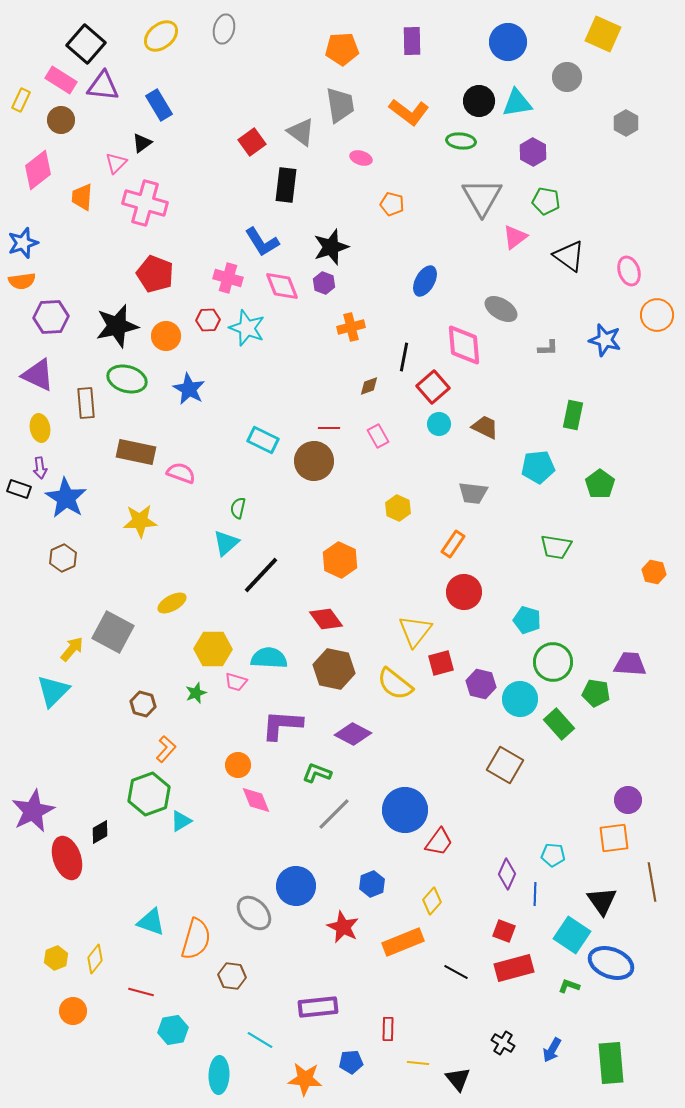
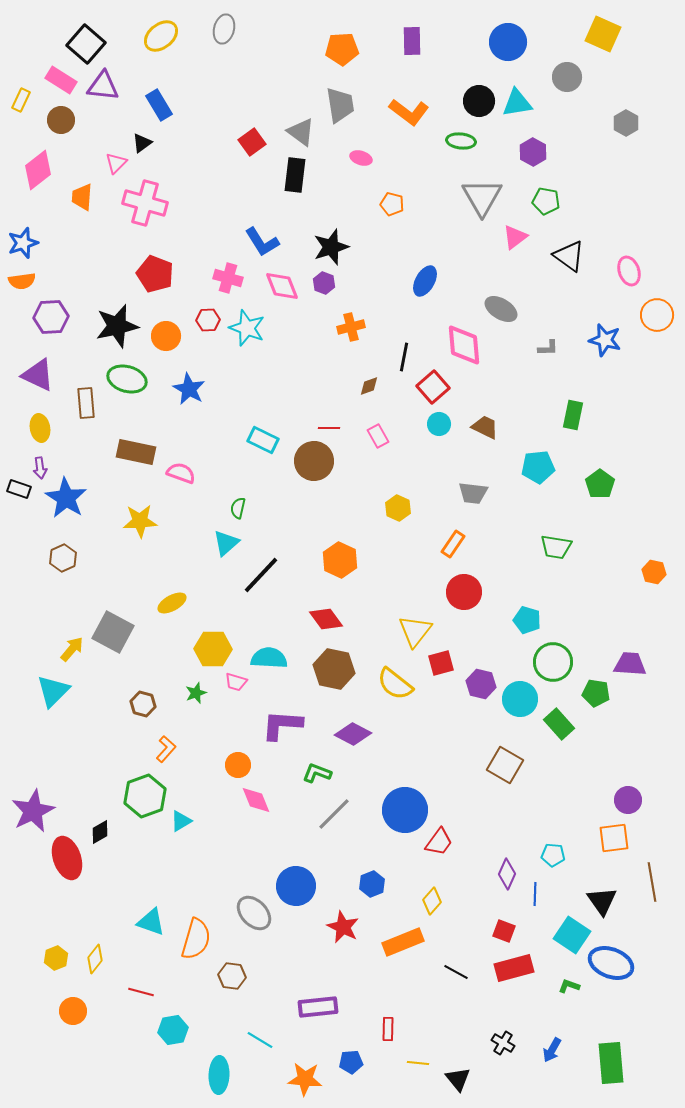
black rectangle at (286, 185): moved 9 px right, 10 px up
green hexagon at (149, 794): moved 4 px left, 2 px down
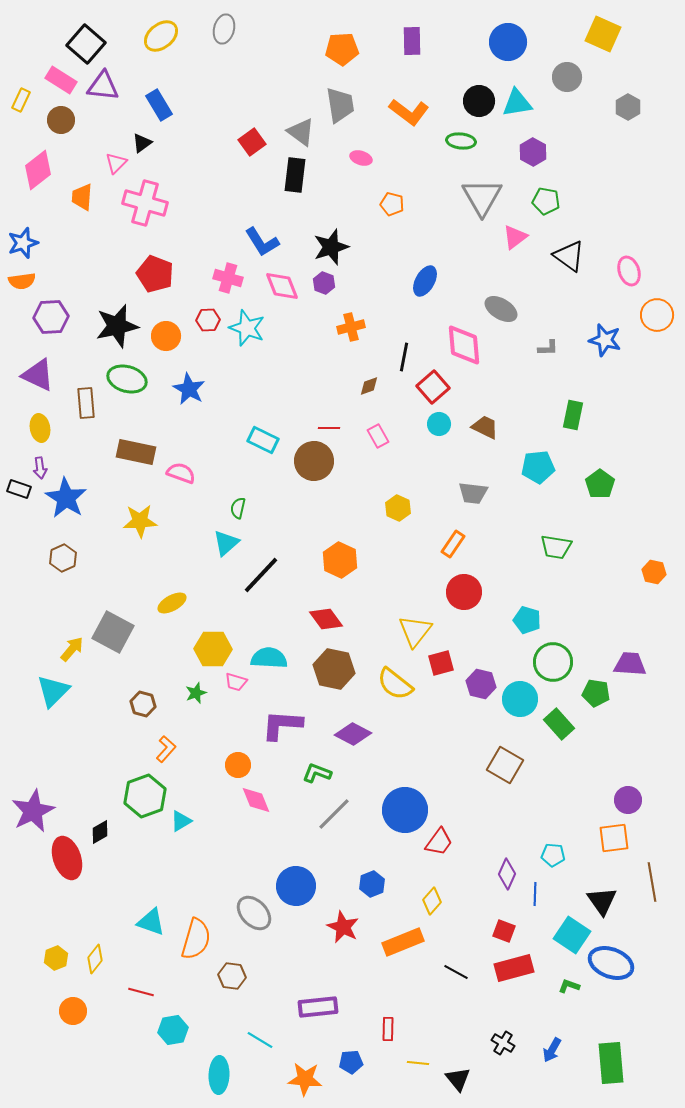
gray hexagon at (626, 123): moved 2 px right, 16 px up
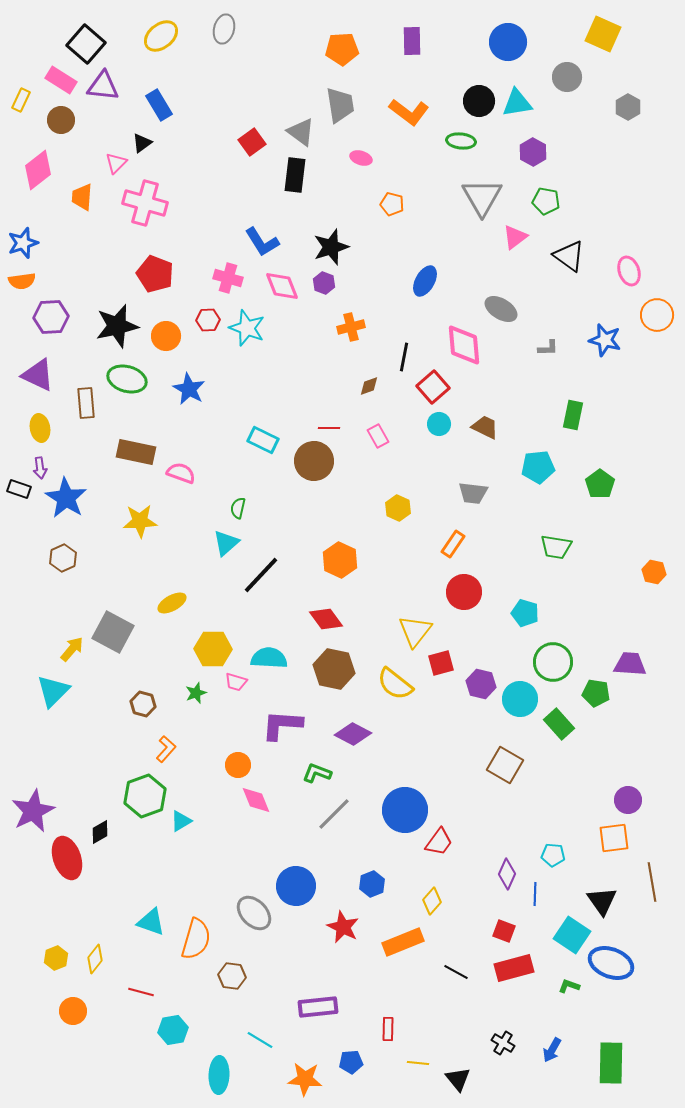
cyan pentagon at (527, 620): moved 2 px left, 7 px up
green rectangle at (611, 1063): rotated 6 degrees clockwise
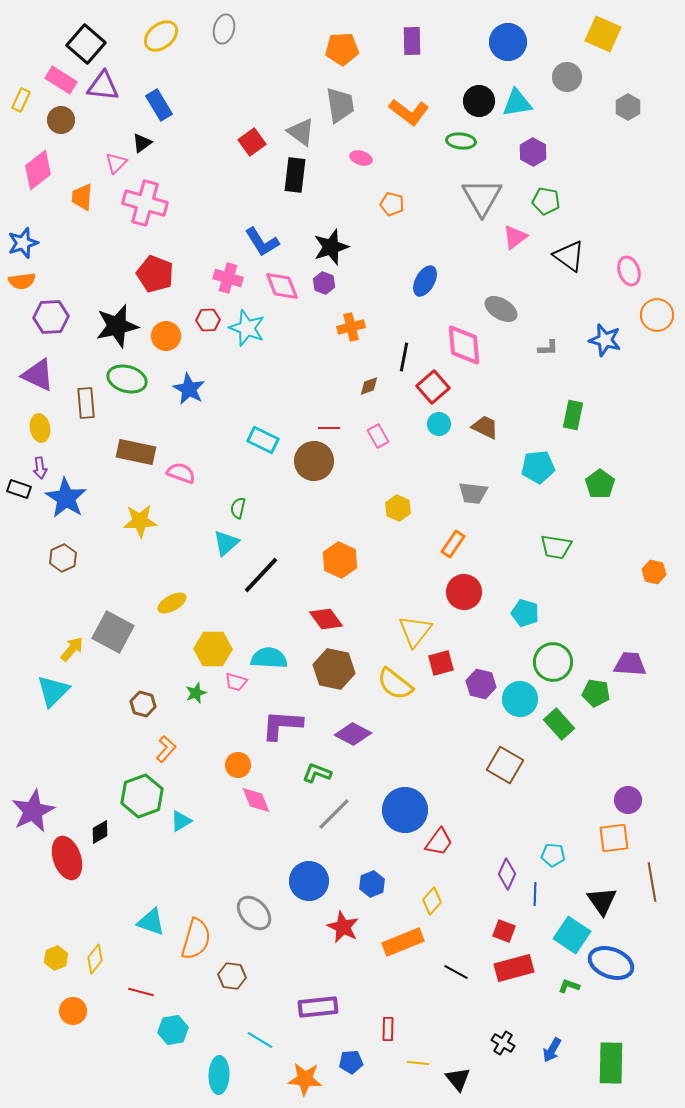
green hexagon at (145, 796): moved 3 px left
blue circle at (296, 886): moved 13 px right, 5 px up
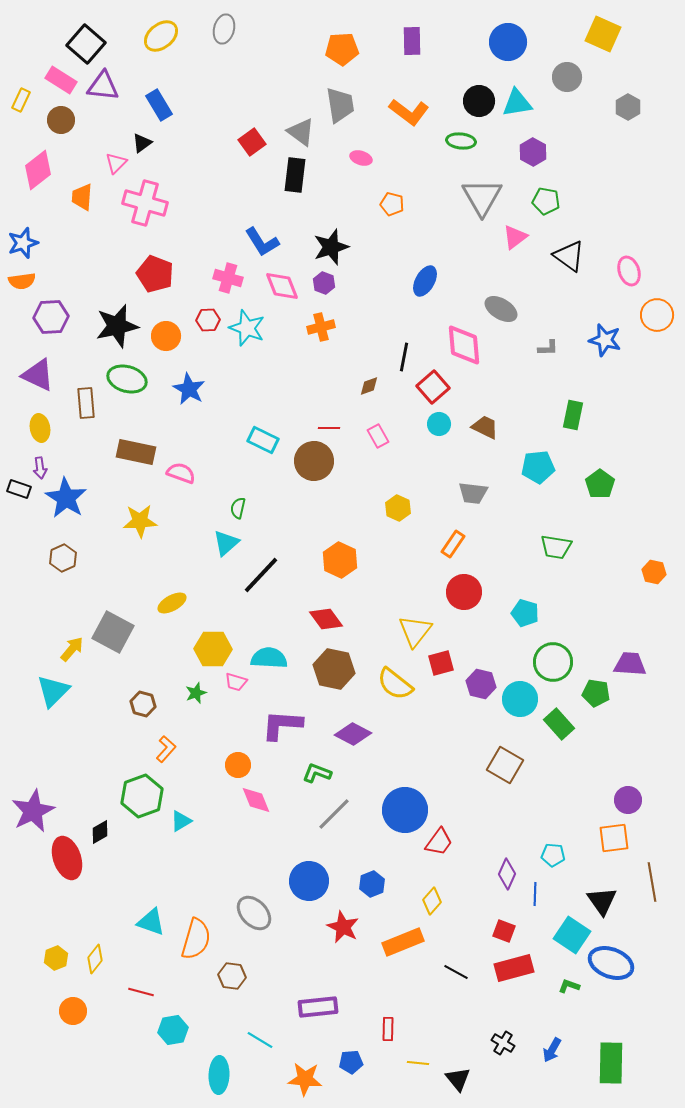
orange cross at (351, 327): moved 30 px left
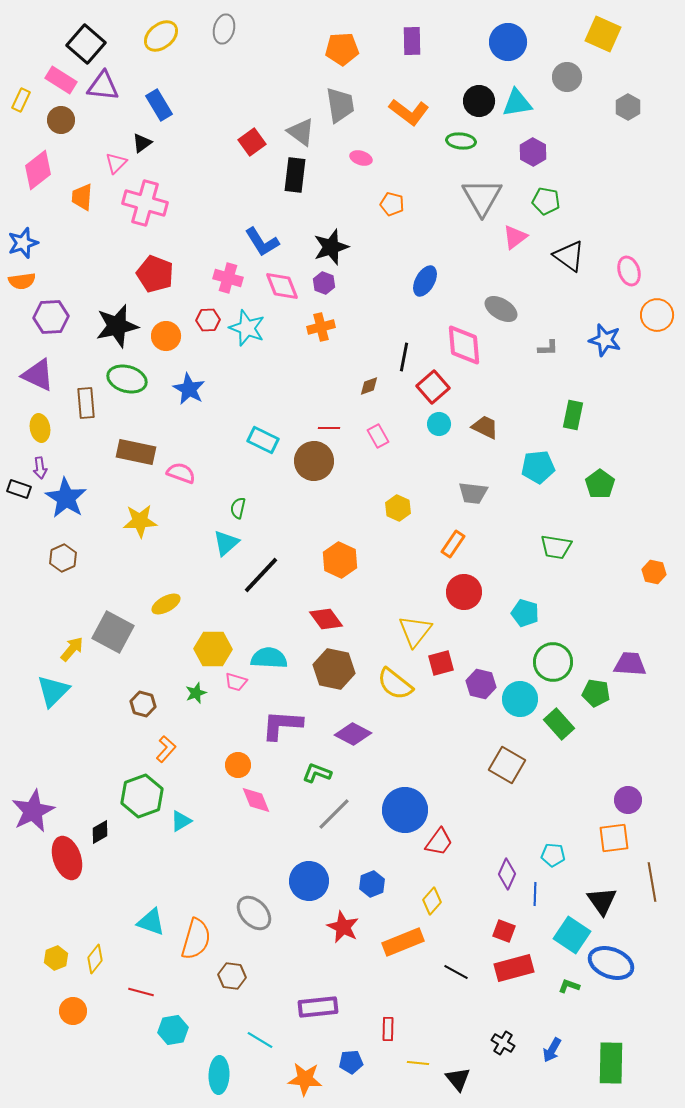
yellow ellipse at (172, 603): moved 6 px left, 1 px down
brown square at (505, 765): moved 2 px right
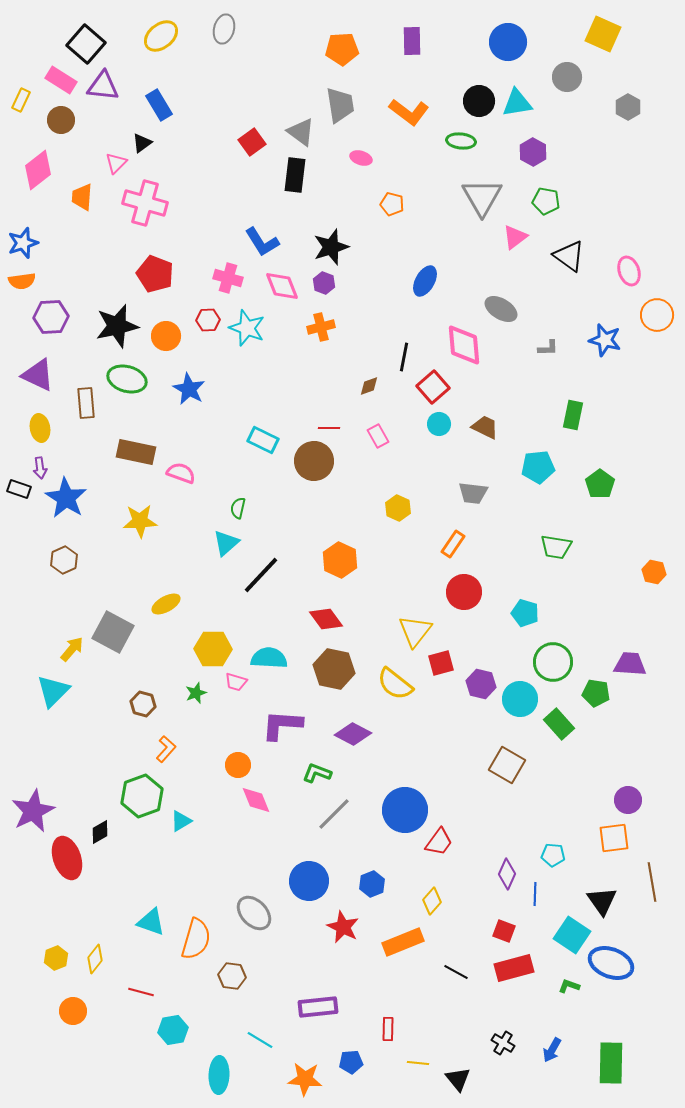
brown hexagon at (63, 558): moved 1 px right, 2 px down
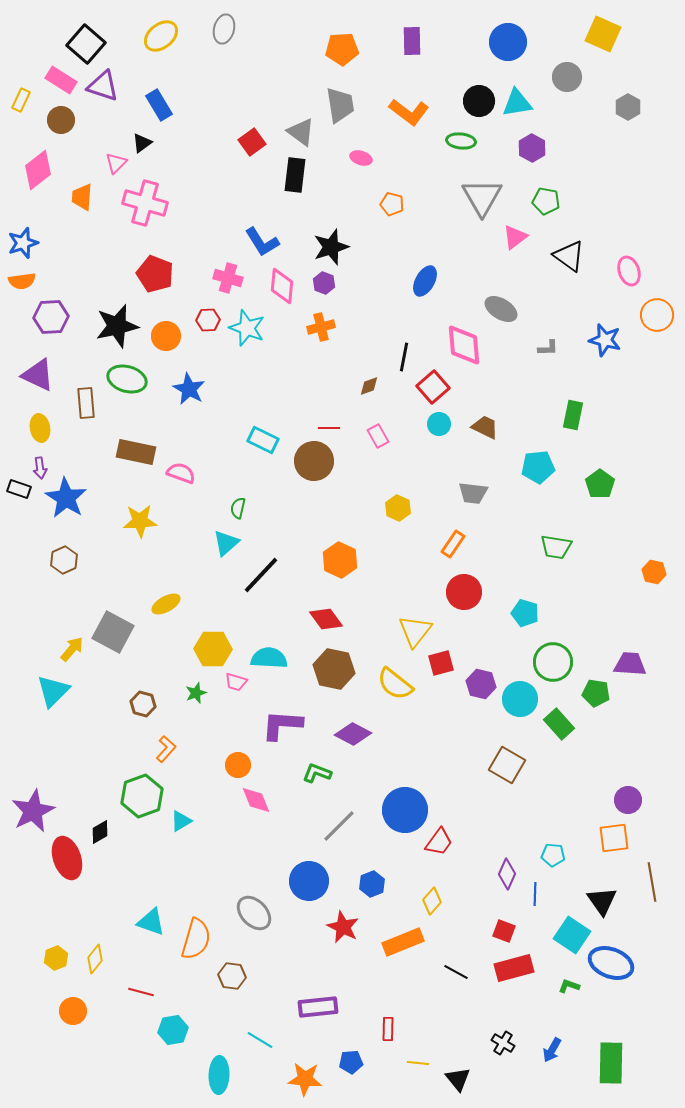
purple triangle at (103, 86): rotated 12 degrees clockwise
purple hexagon at (533, 152): moved 1 px left, 4 px up
pink diamond at (282, 286): rotated 27 degrees clockwise
gray line at (334, 814): moved 5 px right, 12 px down
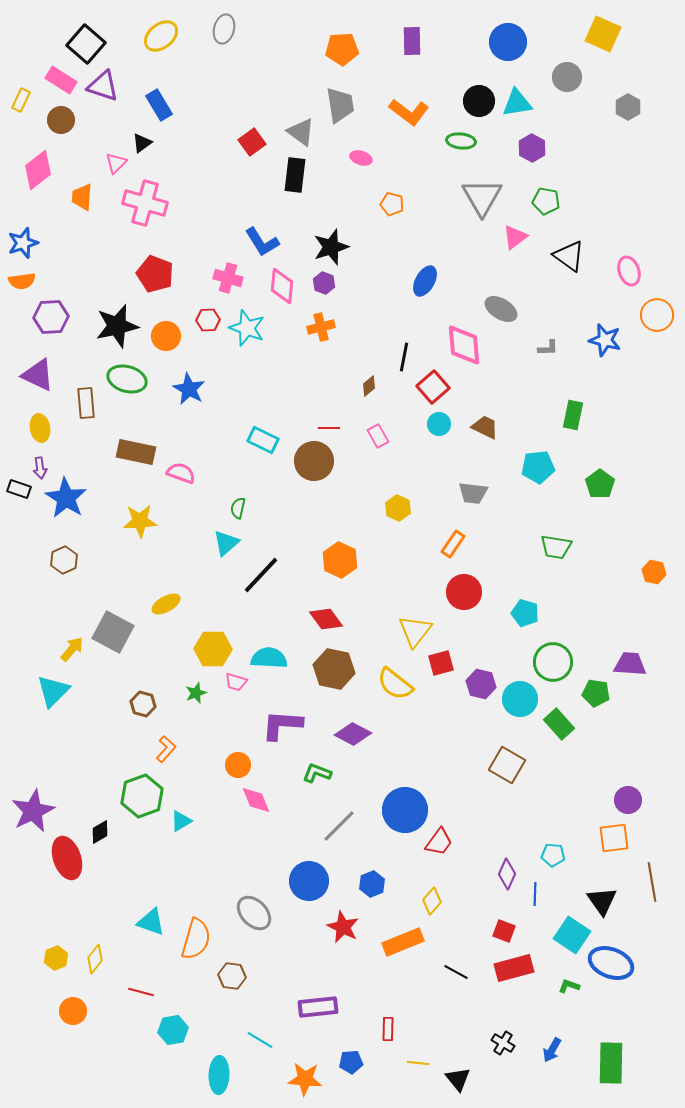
brown diamond at (369, 386): rotated 20 degrees counterclockwise
